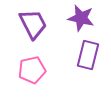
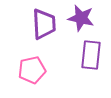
purple trapezoid: moved 11 px right; rotated 24 degrees clockwise
purple rectangle: moved 3 px right; rotated 8 degrees counterclockwise
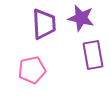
purple rectangle: moved 2 px right; rotated 16 degrees counterclockwise
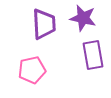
purple star: moved 2 px right
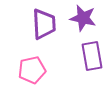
purple rectangle: moved 1 px left, 1 px down
